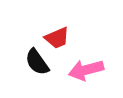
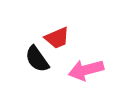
black semicircle: moved 3 px up
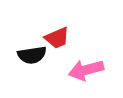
black semicircle: moved 5 px left, 4 px up; rotated 64 degrees counterclockwise
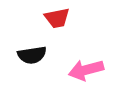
red trapezoid: moved 20 px up; rotated 12 degrees clockwise
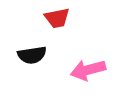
pink arrow: moved 2 px right
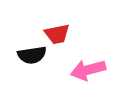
red trapezoid: moved 16 px down
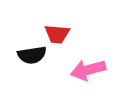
red trapezoid: rotated 16 degrees clockwise
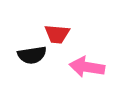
pink arrow: moved 1 px left, 3 px up; rotated 24 degrees clockwise
